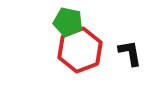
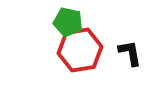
red hexagon: rotated 12 degrees clockwise
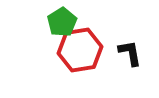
green pentagon: moved 6 px left; rotated 28 degrees clockwise
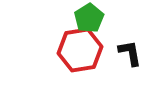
green pentagon: moved 27 px right, 4 px up
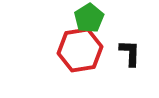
black L-shape: rotated 12 degrees clockwise
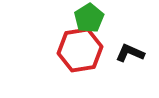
black L-shape: rotated 68 degrees counterclockwise
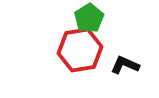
black L-shape: moved 5 px left, 12 px down
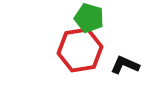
green pentagon: rotated 24 degrees counterclockwise
